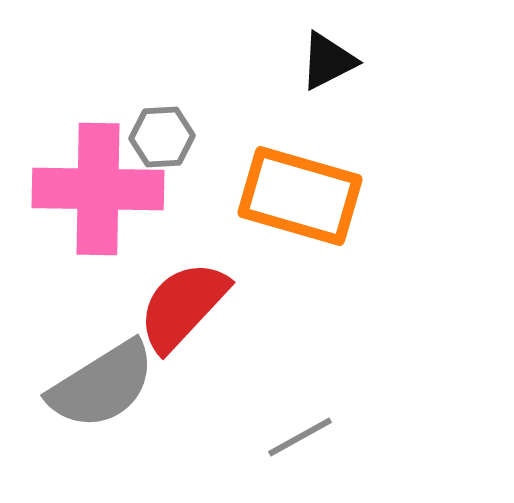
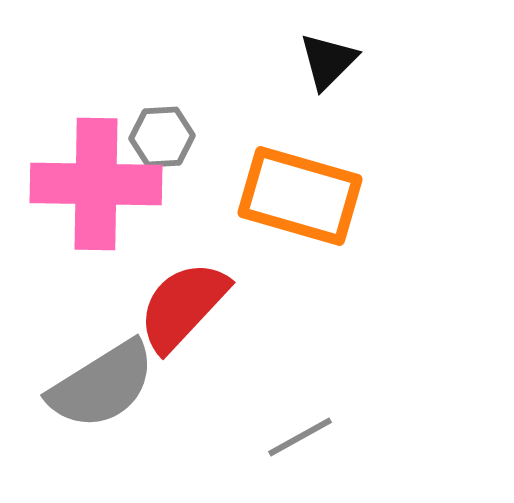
black triangle: rotated 18 degrees counterclockwise
pink cross: moved 2 px left, 5 px up
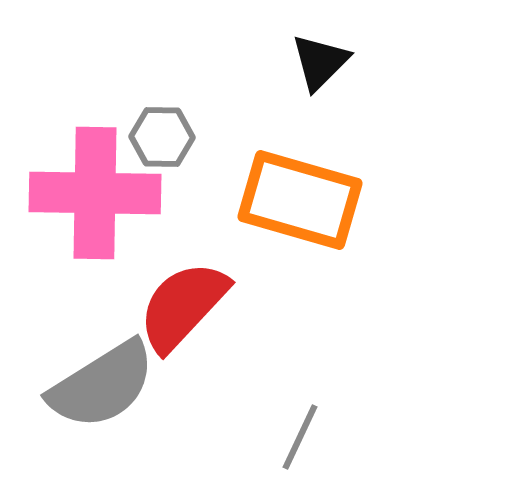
black triangle: moved 8 px left, 1 px down
gray hexagon: rotated 4 degrees clockwise
pink cross: moved 1 px left, 9 px down
orange rectangle: moved 4 px down
gray line: rotated 36 degrees counterclockwise
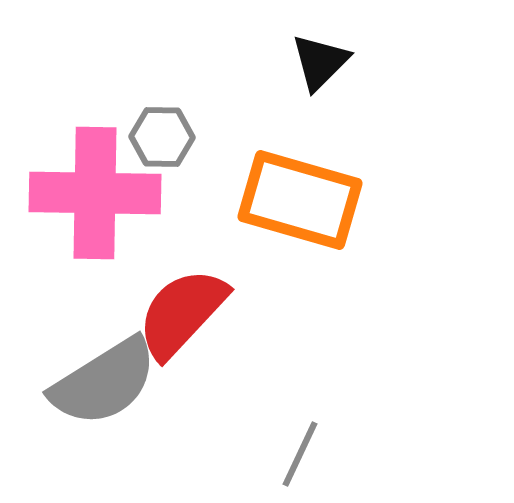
red semicircle: moved 1 px left, 7 px down
gray semicircle: moved 2 px right, 3 px up
gray line: moved 17 px down
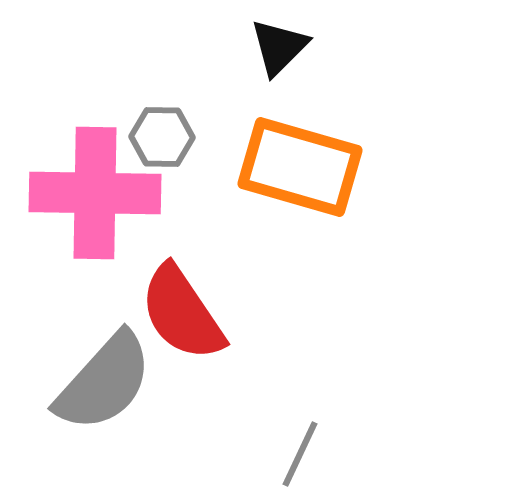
black triangle: moved 41 px left, 15 px up
orange rectangle: moved 33 px up
red semicircle: rotated 77 degrees counterclockwise
gray semicircle: rotated 16 degrees counterclockwise
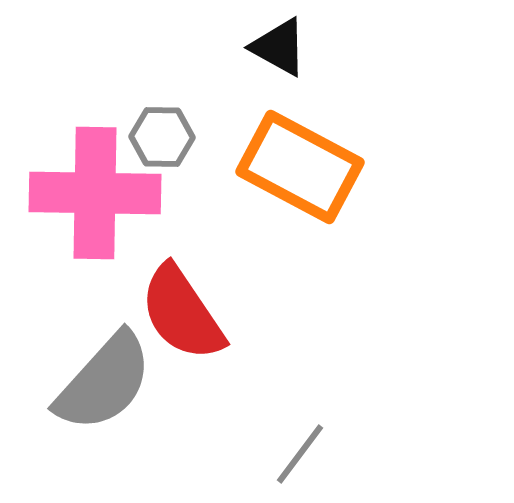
black triangle: rotated 46 degrees counterclockwise
orange rectangle: rotated 12 degrees clockwise
gray line: rotated 12 degrees clockwise
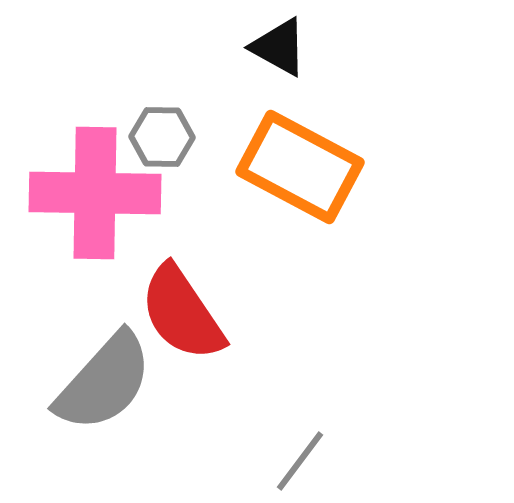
gray line: moved 7 px down
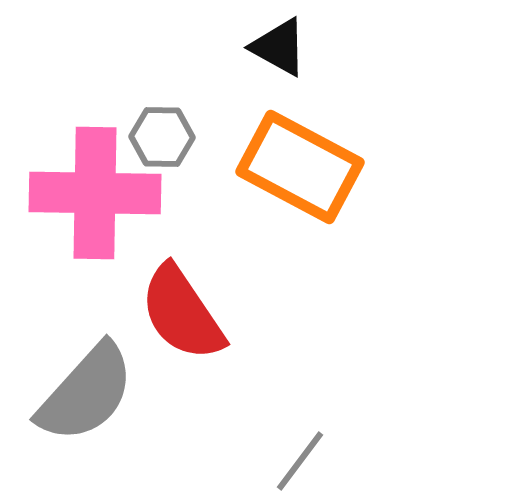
gray semicircle: moved 18 px left, 11 px down
